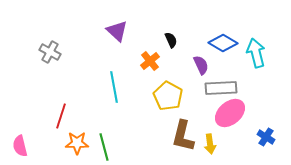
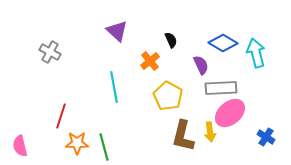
yellow arrow: moved 12 px up
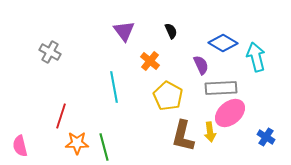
purple triangle: moved 7 px right; rotated 10 degrees clockwise
black semicircle: moved 9 px up
cyan arrow: moved 4 px down
orange cross: rotated 12 degrees counterclockwise
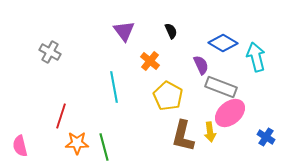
gray rectangle: moved 1 px up; rotated 24 degrees clockwise
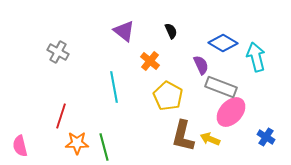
purple triangle: rotated 15 degrees counterclockwise
gray cross: moved 8 px right
pink ellipse: moved 1 px right, 1 px up; rotated 8 degrees counterclockwise
yellow arrow: moved 7 px down; rotated 120 degrees clockwise
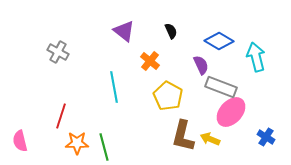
blue diamond: moved 4 px left, 2 px up
pink semicircle: moved 5 px up
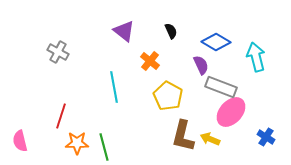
blue diamond: moved 3 px left, 1 px down
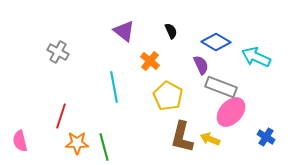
cyan arrow: rotated 52 degrees counterclockwise
brown L-shape: moved 1 px left, 1 px down
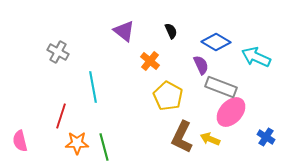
cyan line: moved 21 px left
brown L-shape: rotated 12 degrees clockwise
